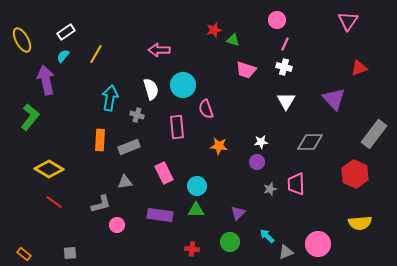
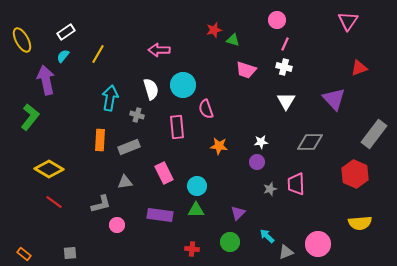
yellow line at (96, 54): moved 2 px right
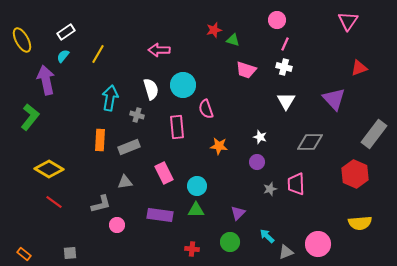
white star at (261, 142): moved 1 px left, 5 px up; rotated 24 degrees clockwise
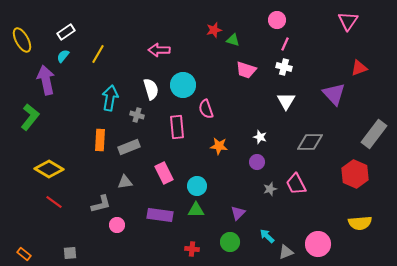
purple triangle at (334, 99): moved 5 px up
pink trapezoid at (296, 184): rotated 25 degrees counterclockwise
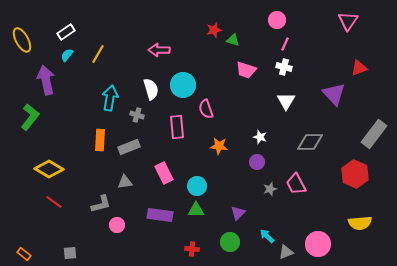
cyan semicircle at (63, 56): moved 4 px right, 1 px up
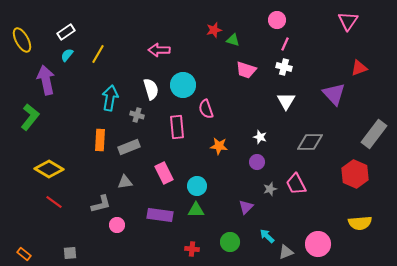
purple triangle at (238, 213): moved 8 px right, 6 px up
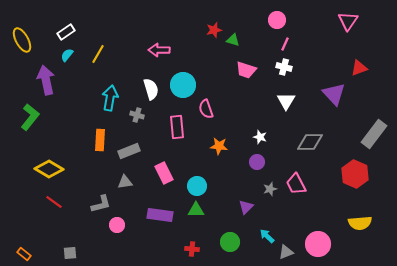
gray rectangle at (129, 147): moved 4 px down
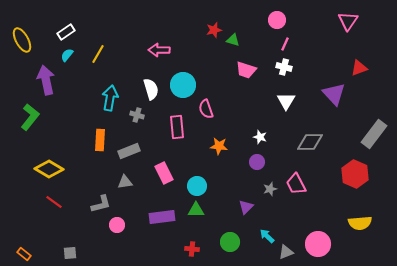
purple rectangle at (160, 215): moved 2 px right, 2 px down; rotated 15 degrees counterclockwise
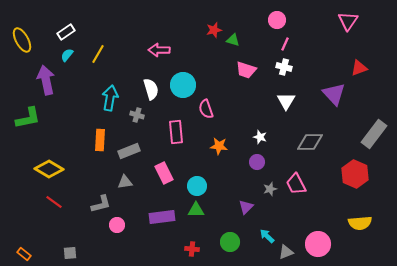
green L-shape at (30, 117): moved 2 px left, 1 px down; rotated 40 degrees clockwise
pink rectangle at (177, 127): moved 1 px left, 5 px down
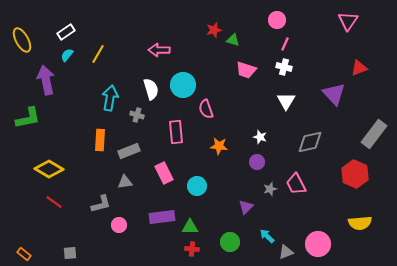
gray diamond at (310, 142): rotated 12 degrees counterclockwise
green triangle at (196, 210): moved 6 px left, 17 px down
pink circle at (117, 225): moved 2 px right
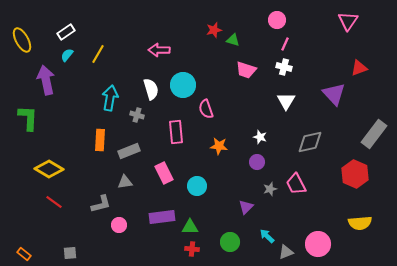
green L-shape at (28, 118): rotated 76 degrees counterclockwise
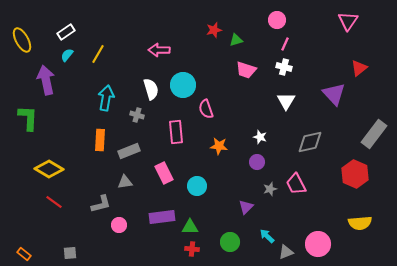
green triangle at (233, 40): moved 3 px right; rotated 32 degrees counterclockwise
red triangle at (359, 68): rotated 18 degrees counterclockwise
cyan arrow at (110, 98): moved 4 px left
